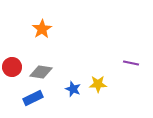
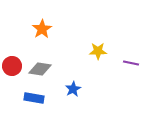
red circle: moved 1 px up
gray diamond: moved 1 px left, 3 px up
yellow star: moved 33 px up
blue star: rotated 21 degrees clockwise
blue rectangle: moved 1 px right; rotated 36 degrees clockwise
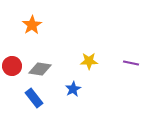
orange star: moved 10 px left, 4 px up
yellow star: moved 9 px left, 10 px down
blue rectangle: rotated 42 degrees clockwise
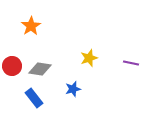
orange star: moved 1 px left, 1 px down
yellow star: moved 3 px up; rotated 18 degrees counterclockwise
blue star: rotated 14 degrees clockwise
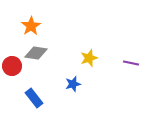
gray diamond: moved 4 px left, 16 px up
blue star: moved 5 px up
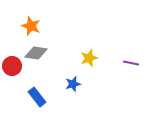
orange star: rotated 18 degrees counterclockwise
blue rectangle: moved 3 px right, 1 px up
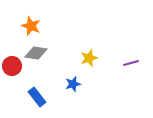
purple line: rotated 28 degrees counterclockwise
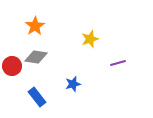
orange star: moved 4 px right; rotated 18 degrees clockwise
gray diamond: moved 4 px down
yellow star: moved 1 px right, 19 px up
purple line: moved 13 px left
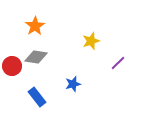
yellow star: moved 1 px right, 2 px down
purple line: rotated 28 degrees counterclockwise
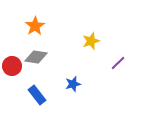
blue rectangle: moved 2 px up
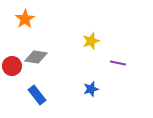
orange star: moved 10 px left, 7 px up
purple line: rotated 56 degrees clockwise
blue star: moved 18 px right, 5 px down
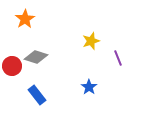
gray diamond: rotated 10 degrees clockwise
purple line: moved 5 px up; rotated 56 degrees clockwise
blue star: moved 2 px left, 2 px up; rotated 21 degrees counterclockwise
